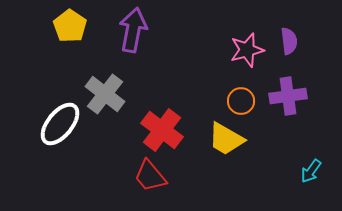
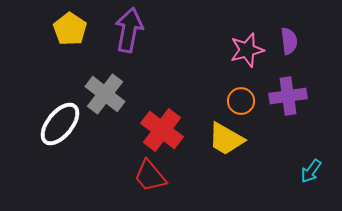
yellow pentagon: moved 3 px down
purple arrow: moved 4 px left
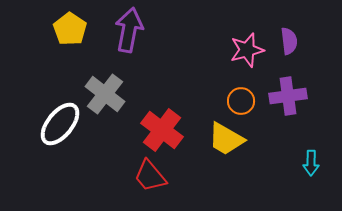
cyan arrow: moved 8 px up; rotated 35 degrees counterclockwise
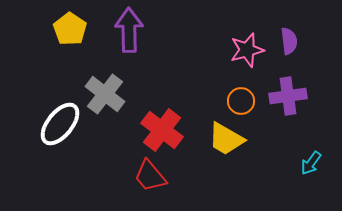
purple arrow: rotated 12 degrees counterclockwise
cyan arrow: rotated 35 degrees clockwise
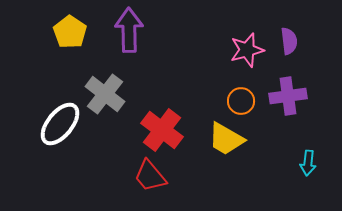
yellow pentagon: moved 3 px down
cyan arrow: moved 3 px left; rotated 30 degrees counterclockwise
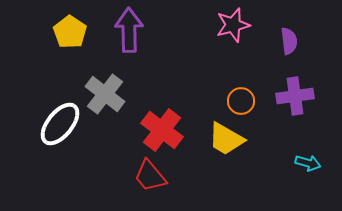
pink star: moved 14 px left, 25 px up
purple cross: moved 7 px right
cyan arrow: rotated 80 degrees counterclockwise
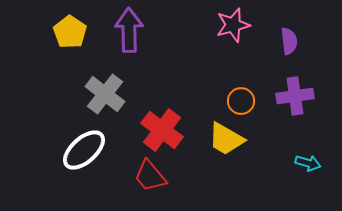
white ellipse: moved 24 px right, 26 px down; rotated 9 degrees clockwise
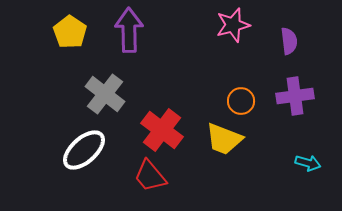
yellow trapezoid: moved 2 px left; rotated 9 degrees counterclockwise
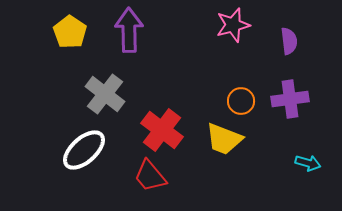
purple cross: moved 5 px left, 3 px down
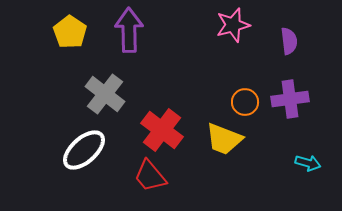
orange circle: moved 4 px right, 1 px down
